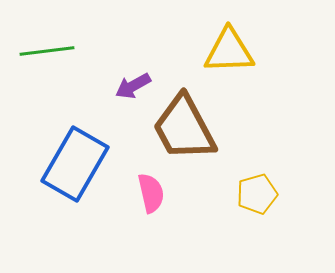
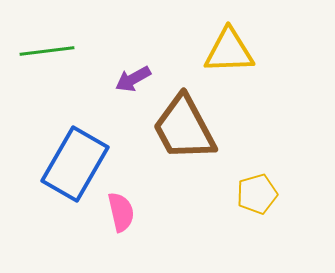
purple arrow: moved 7 px up
pink semicircle: moved 30 px left, 19 px down
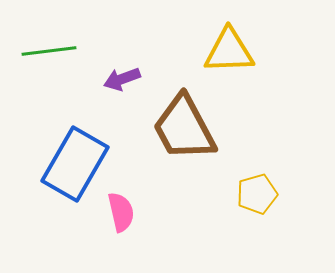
green line: moved 2 px right
purple arrow: moved 11 px left; rotated 9 degrees clockwise
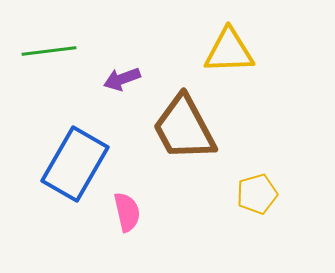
pink semicircle: moved 6 px right
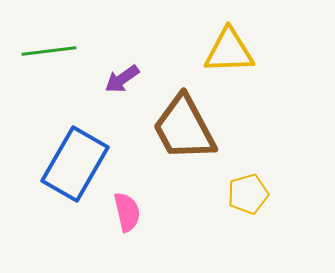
purple arrow: rotated 15 degrees counterclockwise
yellow pentagon: moved 9 px left
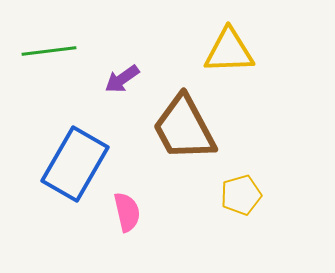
yellow pentagon: moved 7 px left, 1 px down
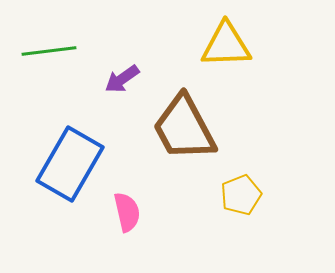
yellow triangle: moved 3 px left, 6 px up
blue rectangle: moved 5 px left
yellow pentagon: rotated 6 degrees counterclockwise
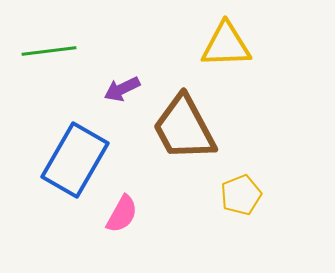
purple arrow: moved 10 px down; rotated 9 degrees clockwise
blue rectangle: moved 5 px right, 4 px up
pink semicircle: moved 5 px left, 2 px down; rotated 42 degrees clockwise
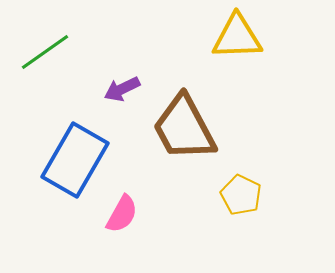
yellow triangle: moved 11 px right, 8 px up
green line: moved 4 px left, 1 px down; rotated 28 degrees counterclockwise
yellow pentagon: rotated 24 degrees counterclockwise
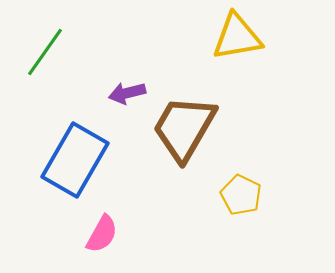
yellow triangle: rotated 8 degrees counterclockwise
green line: rotated 20 degrees counterclockwise
purple arrow: moved 5 px right, 4 px down; rotated 12 degrees clockwise
brown trapezoid: rotated 58 degrees clockwise
pink semicircle: moved 20 px left, 20 px down
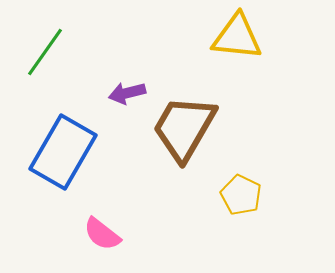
yellow triangle: rotated 16 degrees clockwise
blue rectangle: moved 12 px left, 8 px up
pink semicircle: rotated 99 degrees clockwise
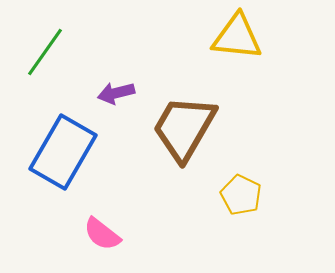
purple arrow: moved 11 px left
